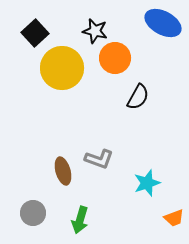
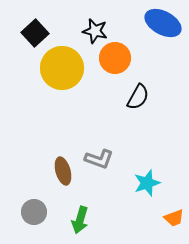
gray circle: moved 1 px right, 1 px up
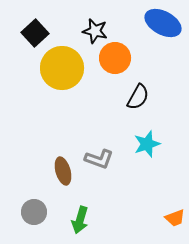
cyan star: moved 39 px up
orange trapezoid: moved 1 px right
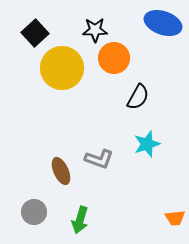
blue ellipse: rotated 9 degrees counterclockwise
black star: moved 1 px up; rotated 15 degrees counterclockwise
orange circle: moved 1 px left
brown ellipse: moved 2 px left; rotated 8 degrees counterclockwise
orange trapezoid: rotated 15 degrees clockwise
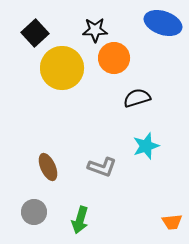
black semicircle: moved 1 px left, 1 px down; rotated 136 degrees counterclockwise
cyan star: moved 1 px left, 2 px down
gray L-shape: moved 3 px right, 8 px down
brown ellipse: moved 13 px left, 4 px up
orange trapezoid: moved 3 px left, 4 px down
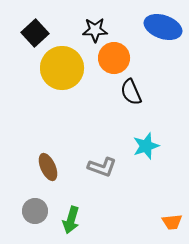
blue ellipse: moved 4 px down
black semicircle: moved 6 px left, 6 px up; rotated 96 degrees counterclockwise
gray circle: moved 1 px right, 1 px up
green arrow: moved 9 px left
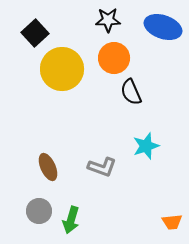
black star: moved 13 px right, 10 px up
yellow circle: moved 1 px down
gray circle: moved 4 px right
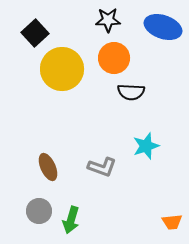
black semicircle: rotated 64 degrees counterclockwise
